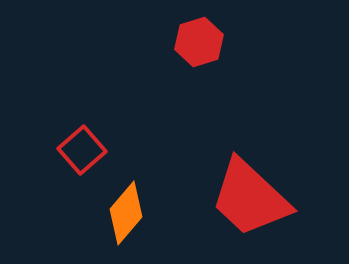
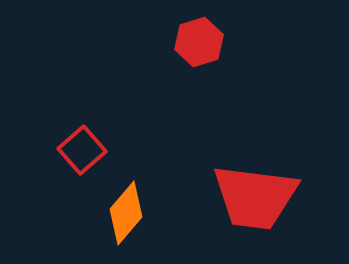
red trapezoid: moved 5 px right, 1 px up; rotated 36 degrees counterclockwise
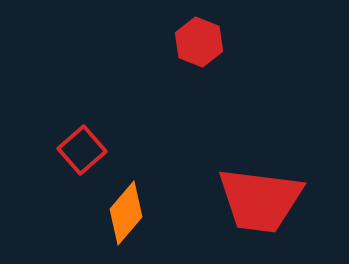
red hexagon: rotated 21 degrees counterclockwise
red trapezoid: moved 5 px right, 3 px down
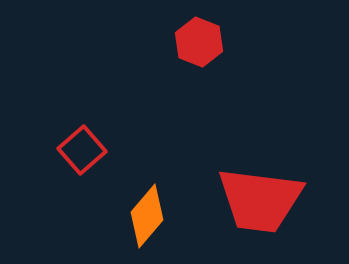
orange diamond: moved 21 px right, 3 px down
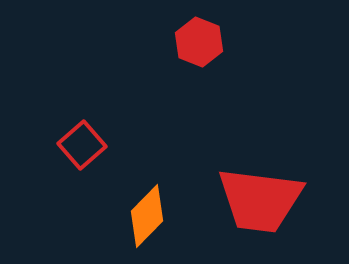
red square: moved 5 px up
orange diamond: rotated 4 degrees clockwise
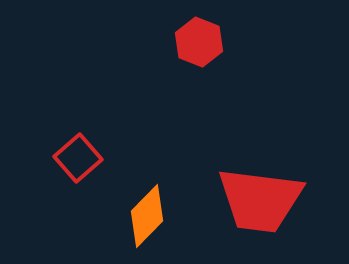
red square: moved 4 px left, 13 px down
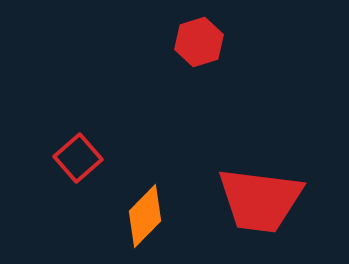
red hexagon: rotated 21 degrees clockwise
orange diamond: moved 2 px left
